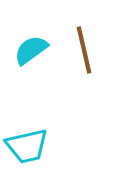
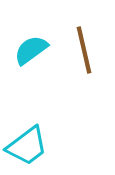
cyan trapezoid: rotated 24 degrees counterclockwise
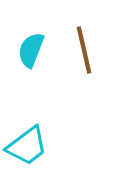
cyan semicircle: rotated 33 degrees counterclockwise
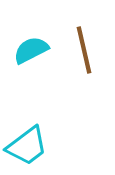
cyan semicircle: rotated 42 degrees clockwise
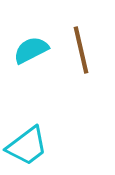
brown line: moved 3 px left
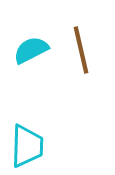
cyan trapezoid: rotated 51 degrees counterclockwise
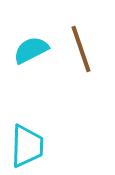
brown line: moved 1 px up; rotated 6 degrees counterclockwise
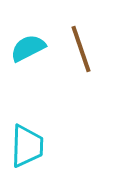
cyan semicircle: moved 3 px left, 2 px up
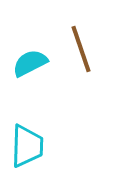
cyan semicircle: moved 2 px right, 15 px down
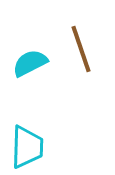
cyan trapezoid: moved 1 px down
